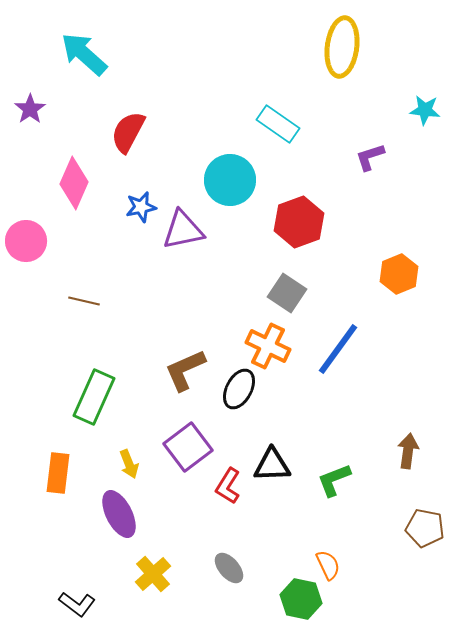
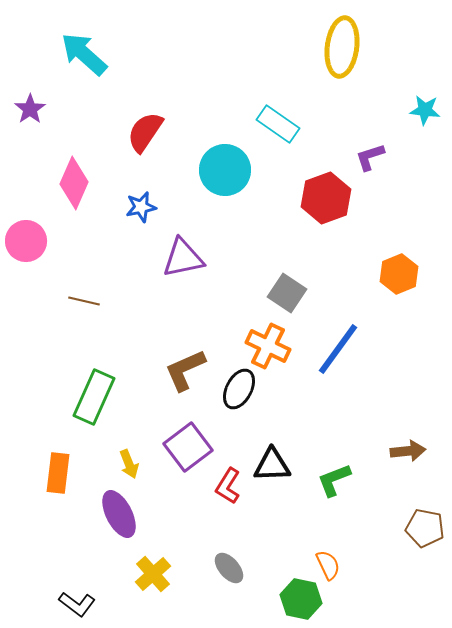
red semicircle: moved 17 px right; rotated 6 degrees clockwise
cyan circle: moved 5 px left, 10 px up
red hexagon: moved 27 px right, 24 px up
purple triangle: moved 28 px down
brown arrow: rotated 76 degrees clockwise
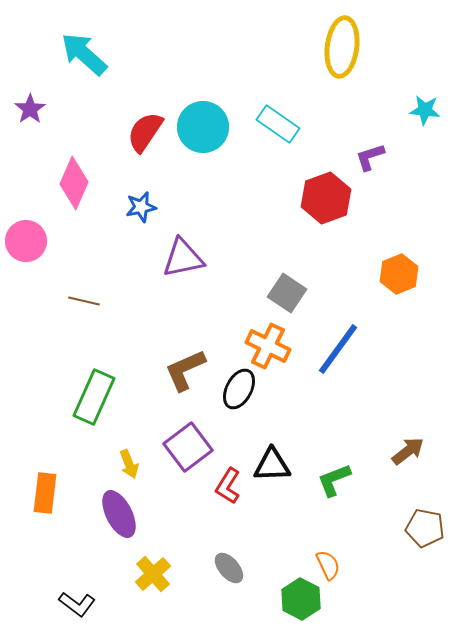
cyan circle: moved 22 px left, 43 px up
brown arrow: rotated 32 degrees counterclockwise
orange rectangle: moved 13 px left, 20 px down
green hexagon: rotated 15 degrees clockwise
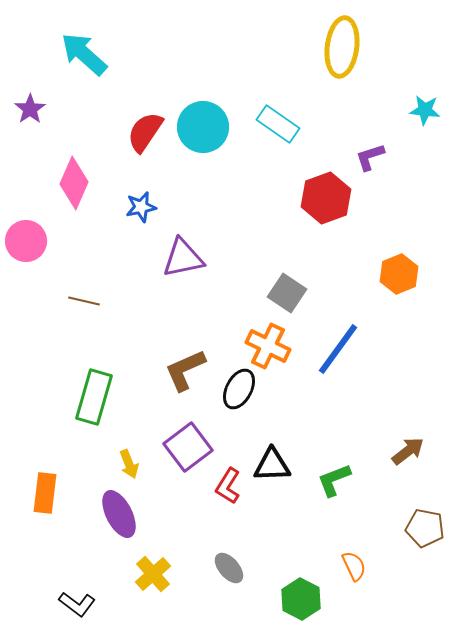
green rectangle: rotated 8 degrees counterclockwise
orange semicircle: moved 26 px right, 1 px down
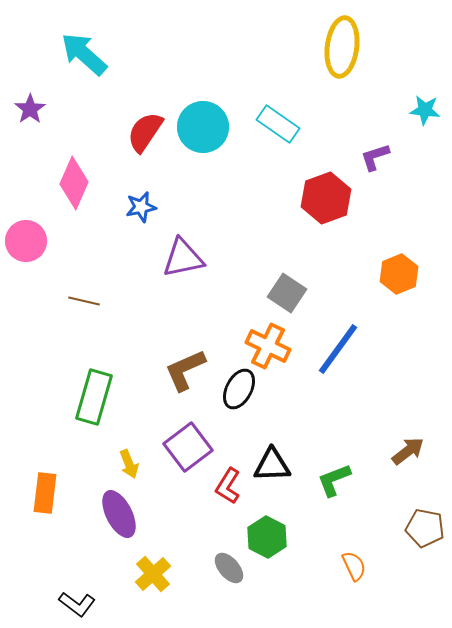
purple L-shape: moved 5 px right
green hexagon: moved 34 px left, 62 px up
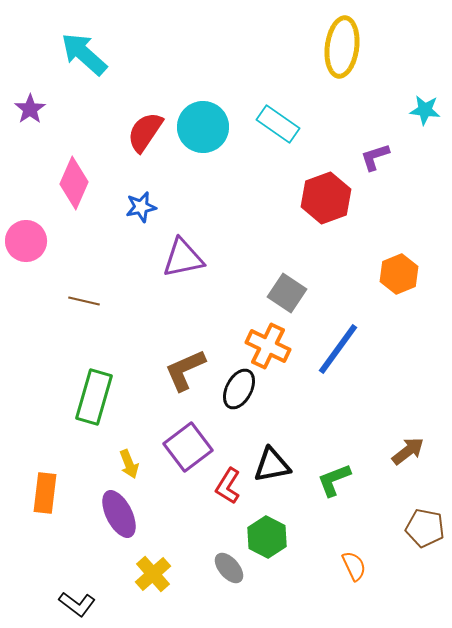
black triangle: rotated 9 degrees counterclockwise
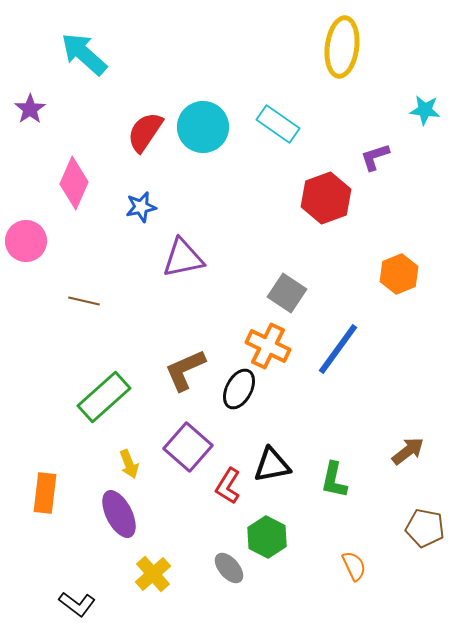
green rectangle: moved 10 px right; rotated 32 degrees clockwise
purple square: rotated 12 degrees counterclockwise
green L-shape: rotated 57 degrees counterclockwise
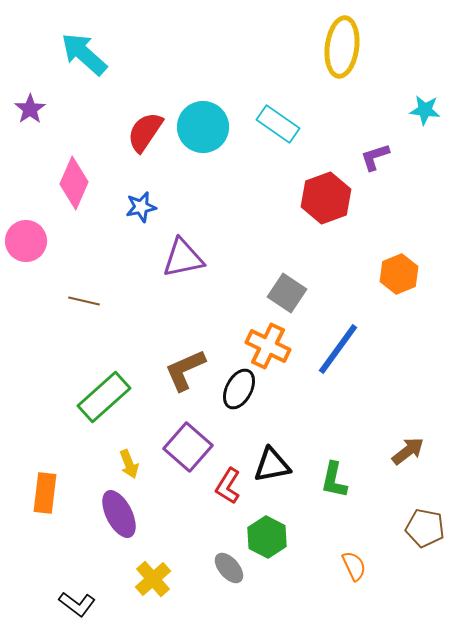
yellow cross: moved 5 px down
